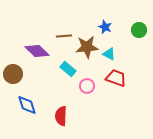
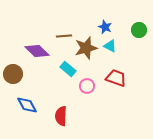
brown star: moved 1 px left, 1 px down; rotated 10 degrees counterclockwise
cyan triangle: moved 1 px right, 8 px up
blue diamond: rotated 10 degrees counterclockwise
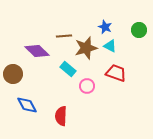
red trapezoid: moved 5 px up
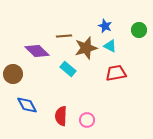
blue star: moved 1 px up
red trapezoid: rotated 30 degrees counterclockwise
pink circle: moved 34 px down
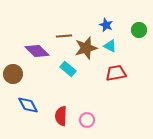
blue star: moved 1 px right, 1 px up
blue diamond: moved 1 px right
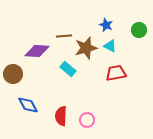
purple diamond: rotated 40 degrees counterclockwise
